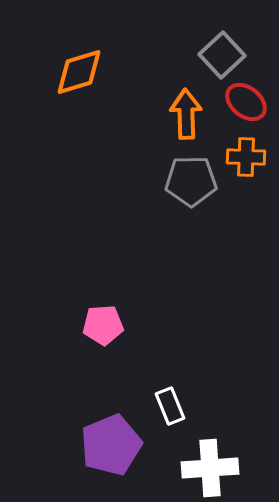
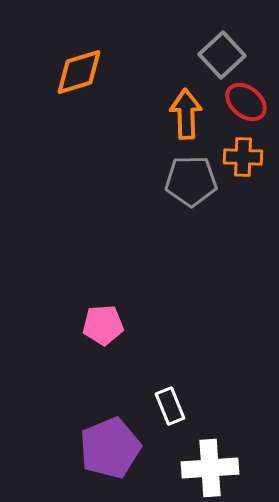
orange cross: moved 3 px left
purple pentagon: moved 1 px left, 3 px down
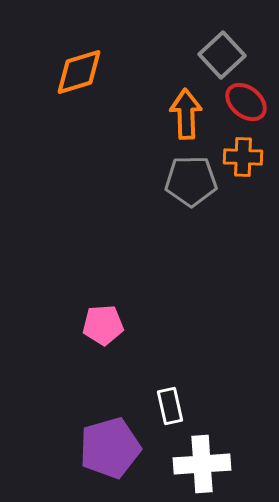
white rectangle: rotated 9 degrees clockwise
purple pentagon: rotated 6 degrees clockwise
white cross: moved 8 px left, 4 px up
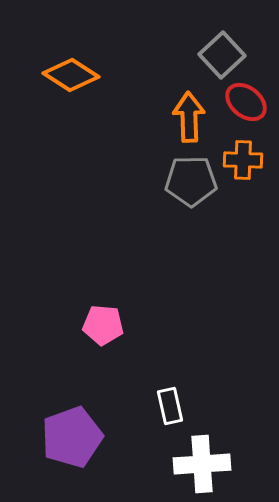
orange diamond: moved 8 px left, 3 px down; rotated 50 degrees clockwise
orange arrow: moved 3 px right, 3 px down
orange cross: moved 3 px down
pink pentagon: rotated 9 degrees clockwise
purple pentagon: moved 38 px left, 11 px up; rotated 4 degrees counterclockwise
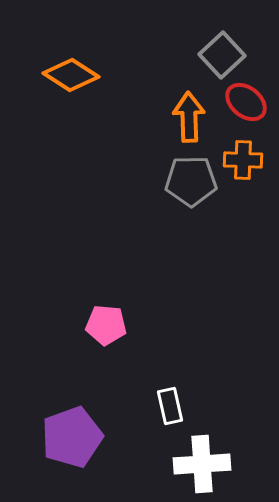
pink pentagon: moved 3 px right
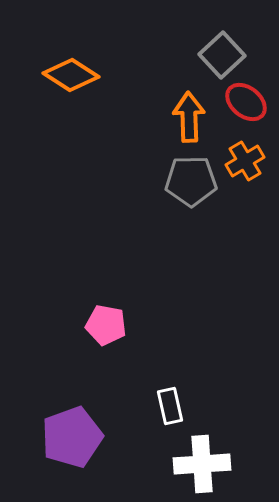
orange cross: moved 2 px right, 1 px down; rotated 33 degrees counterclockwise
pink pentagon: rotated 6 degrees clockwise
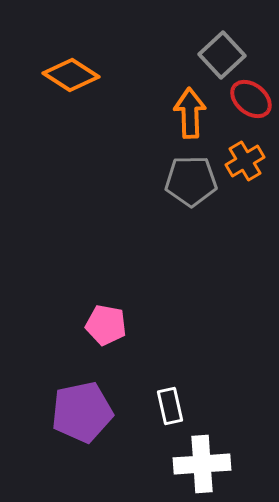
red ellipse: moved 5 px right, 3 px up
orange arrow: moved 1 px right, 4 px up
purple pentagon: moved 10 px right, 25 px up; rotated 8 degrees clockwise
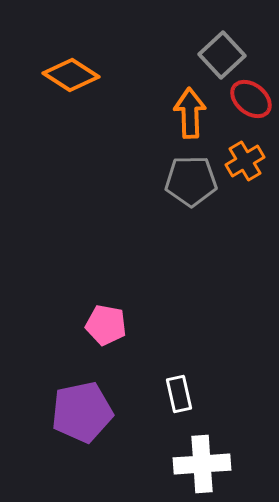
white rectangle: moved 9 px right, 12 px up
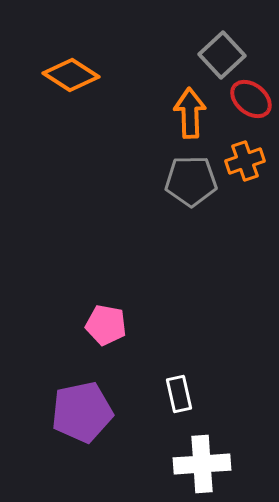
orange cross: rotated 12 degrees clockwise
